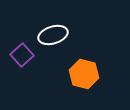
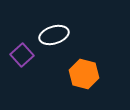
white ellipse: moved 1 px right
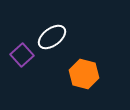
white ellipse: moved 2 px left, 2 px down; rotated 20 degrees counterclockwise
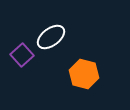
white ellipse: moved 1 px left
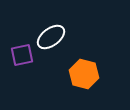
purple square: rotated 30 degrees clockwise
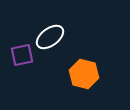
white ellipse: moved 1 px left
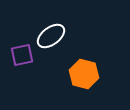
white ellipse: moved 1 px right, 1 px up
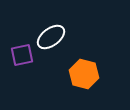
white ellipse: moved 1 px down
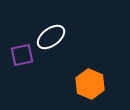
orange hexagon: moved 6 px right, 10 px down; rotated 8 degrees clockwise
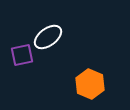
white ellipse: moved 3 px left
